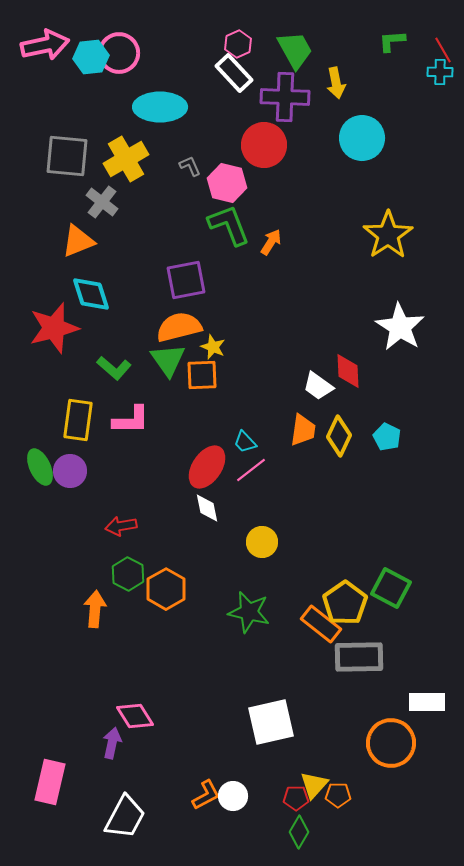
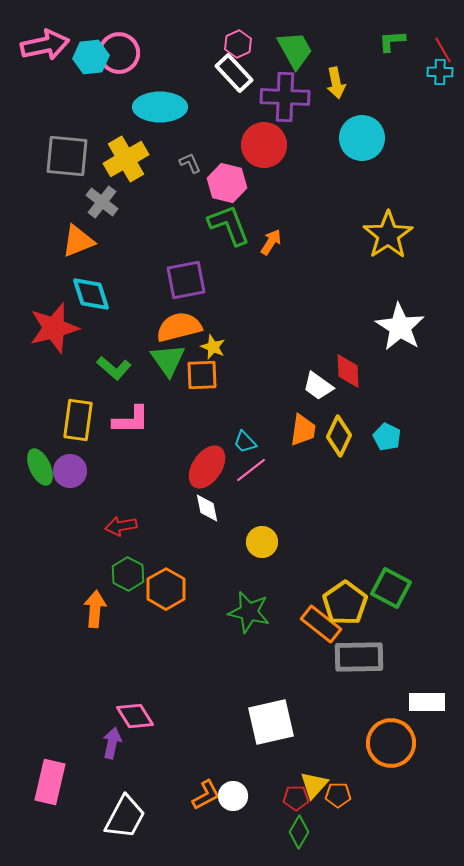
gray L-shape at (190, 166): moved 3 px up
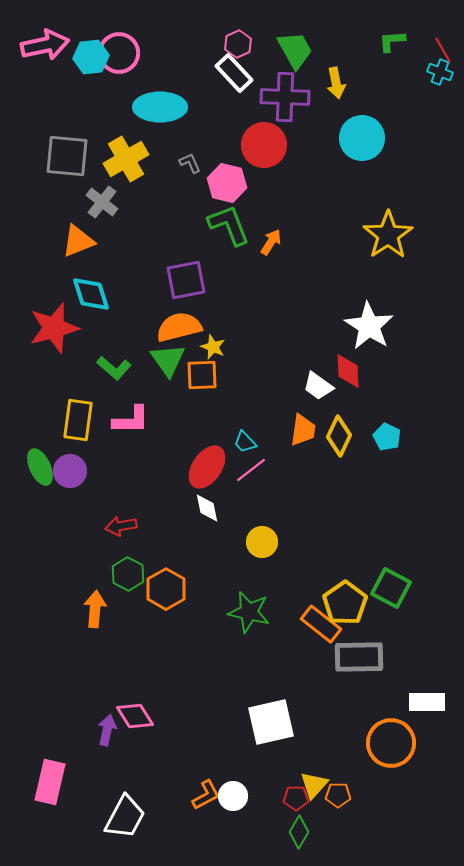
cyan cross at (440, 72): rotated 20 degrees clockwise
white star at (400, 327): moved 31 px left, 1 px up
purple arrow at (112, 743): moved 5 px left, 13 px up
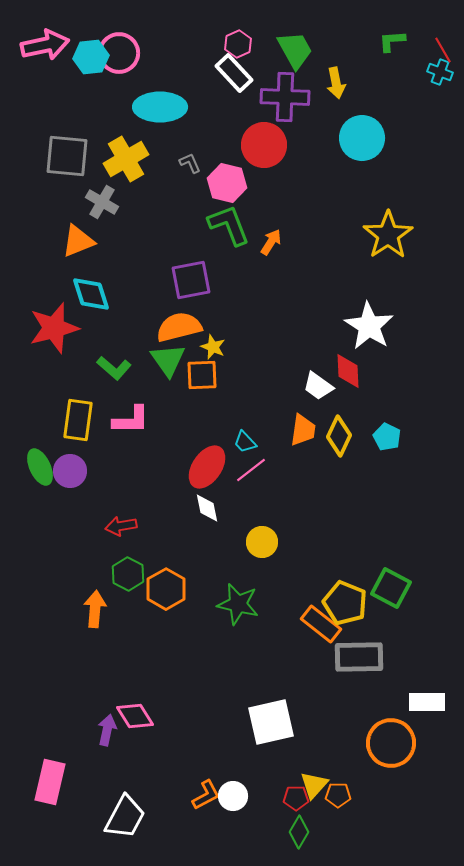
gray cross at (102, 202): rotated 8 degrees counterclockwise
purple square at (186, 280): moved 5 px right
yellow pentagon at (345, 603): rotated 15 degrees counterclockwise
green star at (249, 612): moved 11 px left, 8 px up
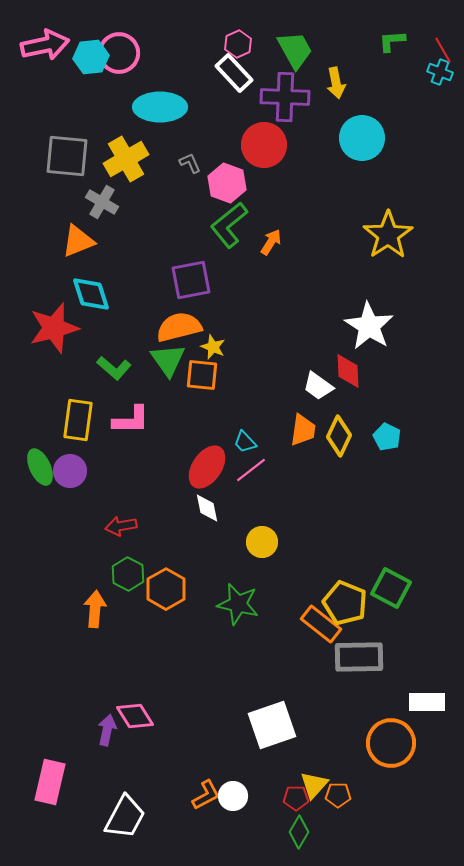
pink hexagon at (227, 183): rotated 6 degrees clockwise
green L-shape at (229, 225): rotated 108 degrees counterclockwise
orange square at (202, 375): rotated 8 degrees clockwise
white square at (271, 722): moved 1 px right, 3 px down; rotated 6 degrees counterclockwise
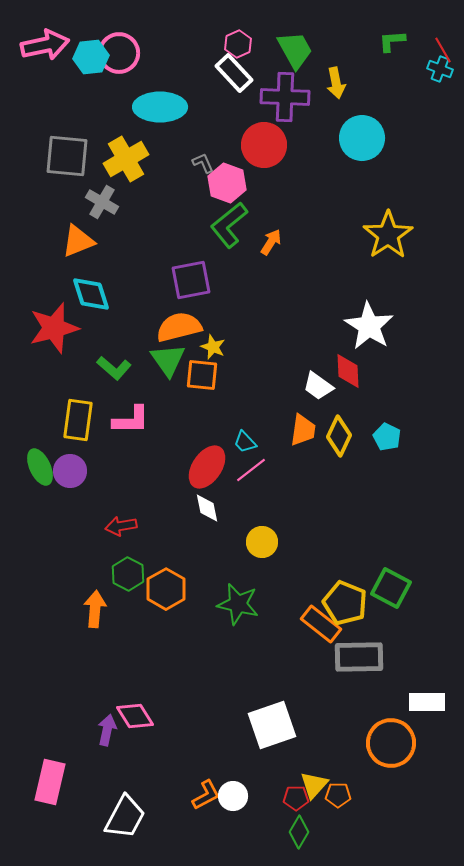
cyan cross at (440, 72): moved 3 px up
gray L-shape at (190, 163): moved 13 px right
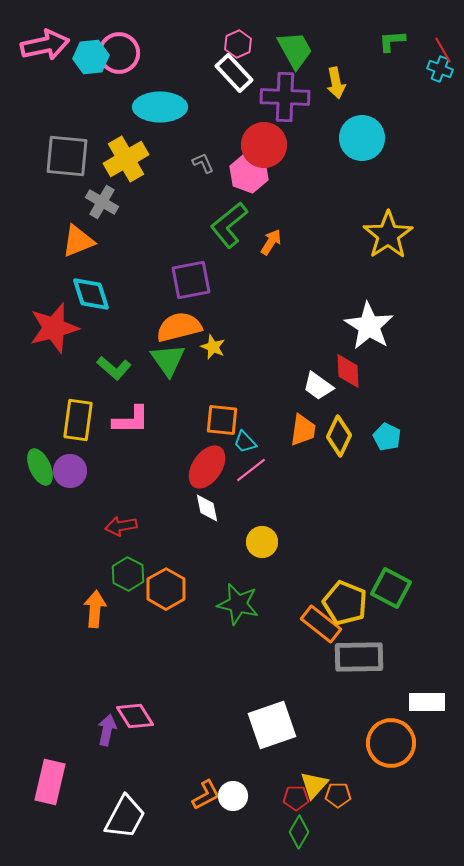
pink hexagon at (227, 183): moved 22 px right, 10 px up
orange square at (202, 375): moved 20 px right, 45 px down
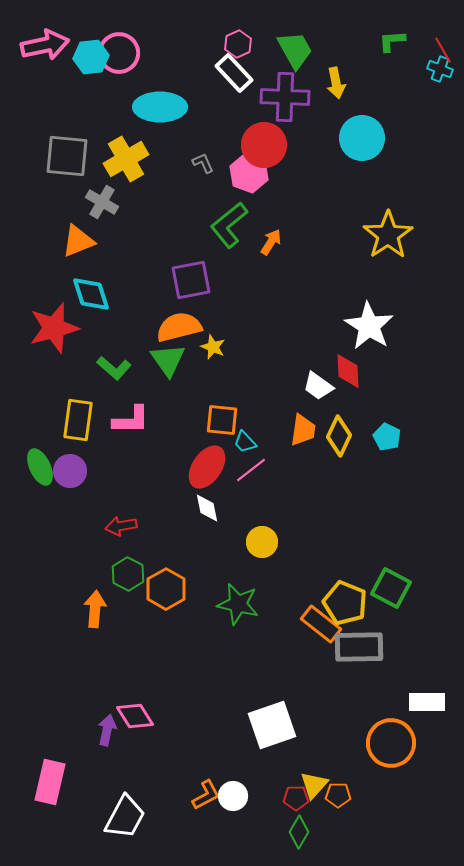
gray rectangle at (359, 657): moved 10 px up
